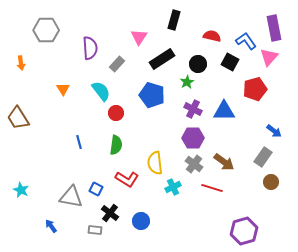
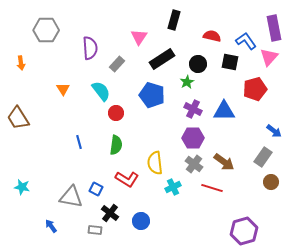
black square at (230, 62): rotated 18 degrees counterclockwise
cyan star at (21, 190): moved 1 px right, 3 px up; rotated 14 degrees counterclockwise
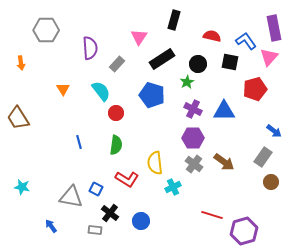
red line at (212, 188): moved 27 px down
